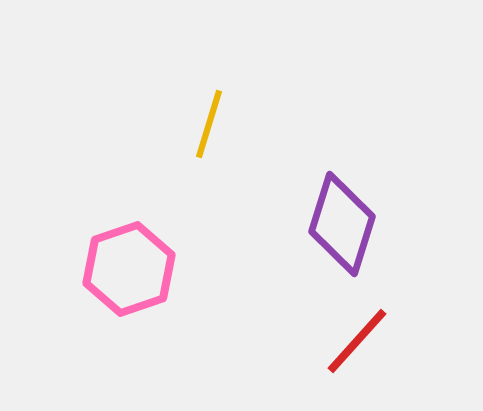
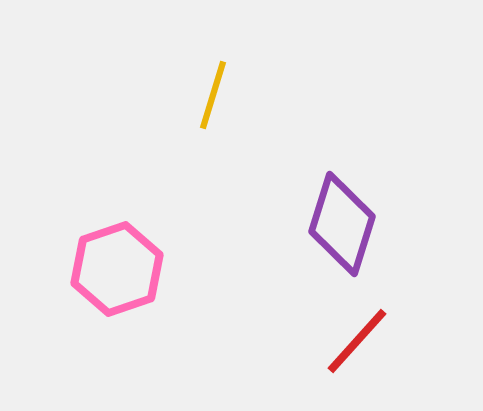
yellow line: moved 4 px right, 29 px up
pink hexagon: moved 12 px left
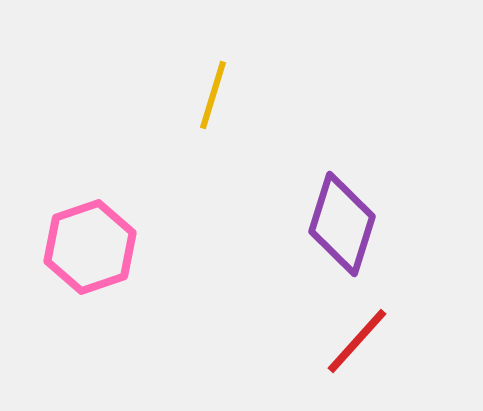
pink hexagon: moved 27 px left, 22 px up
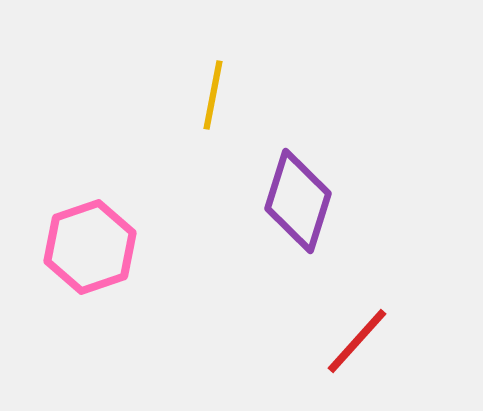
yellow line: rotated 6 degrees counterclockwise
purple diamond: moved 44 px left, 23 px up
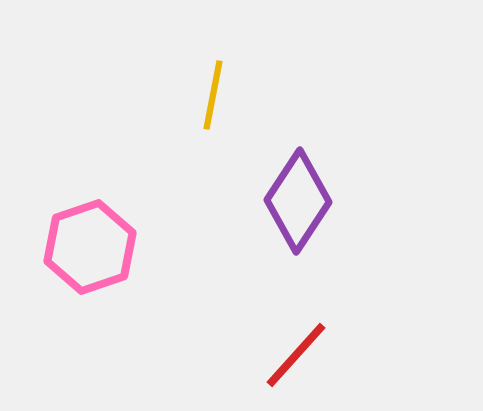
purple diamond: rotated 16 degrees clockwise
red line: moved 61 px left, 14 px down
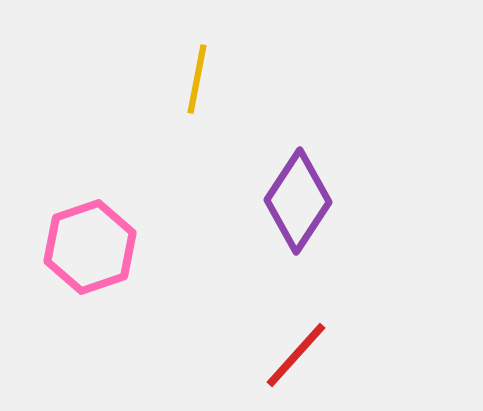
yellow line: moved 16 px left, 16 px up
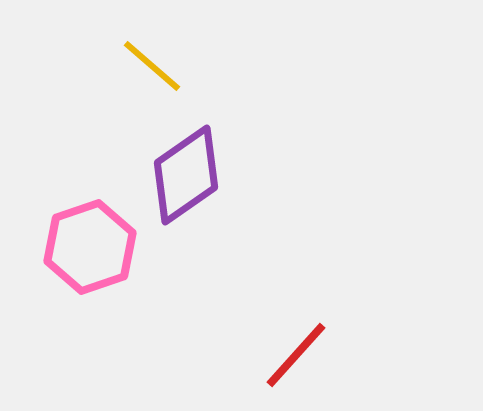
yellow line: moved 45 px left, 13 px up; rotated 60 degrees counterclockwise
purple diamond: moved 112 px left, 26 px up; rotated 22 degrees clockwise
